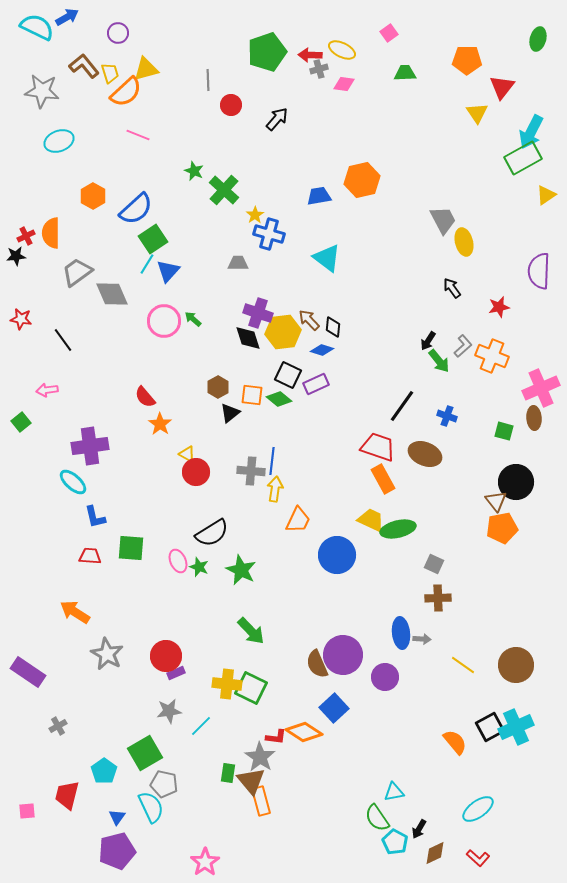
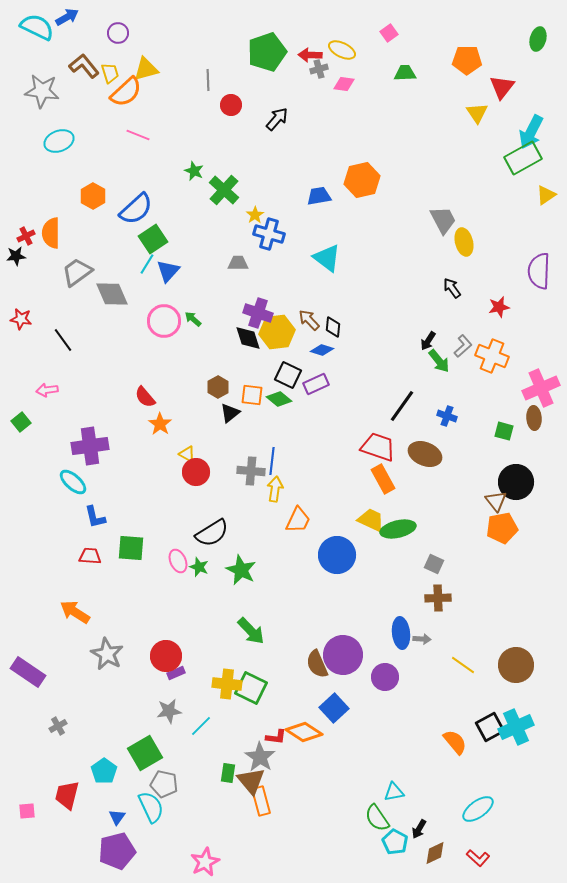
yellow hexagon at (283, 332): moved 6 px left
pink star at (205, 862): rotated 8 degrees clockwise
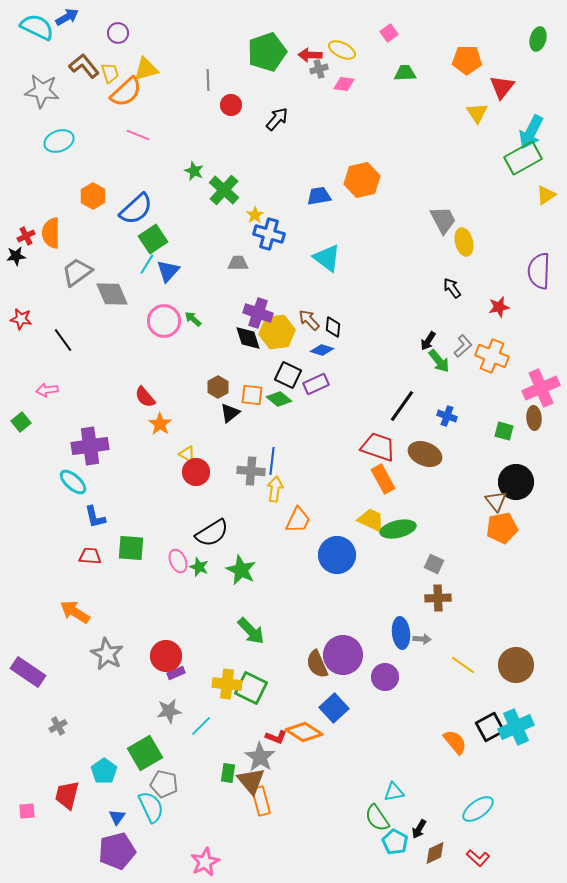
red L-shape at (276, 737): rotated 15 degrees clockwise
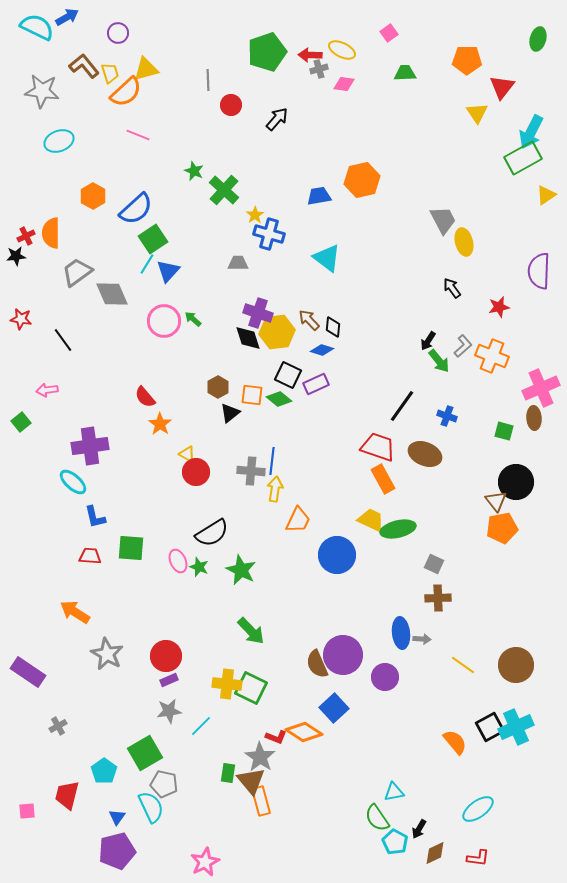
purple rectangle at (176, 673): moved 7 px left, 7 px down
red L-shape at (478, 858): rotated 35 degrees counterclockwise
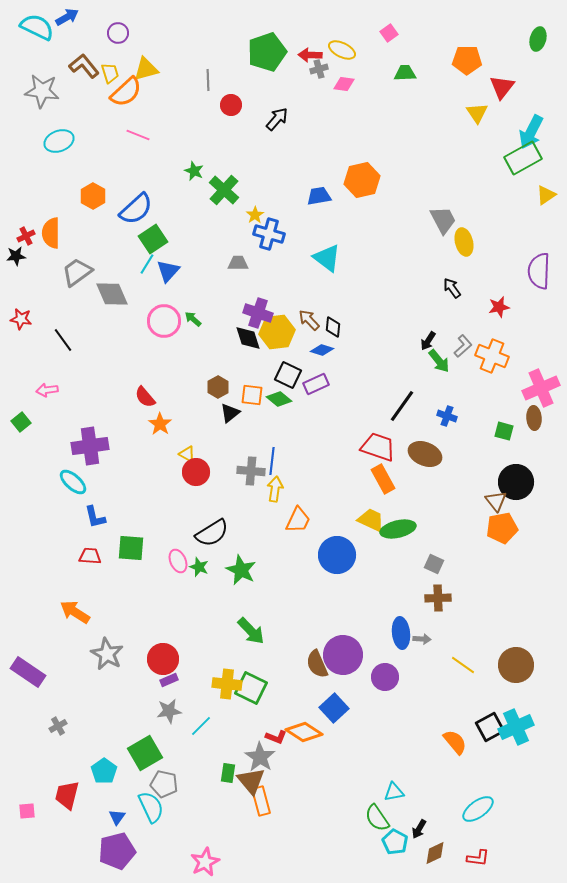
red circle at (166, 656): moved 3 px left, 3 px down
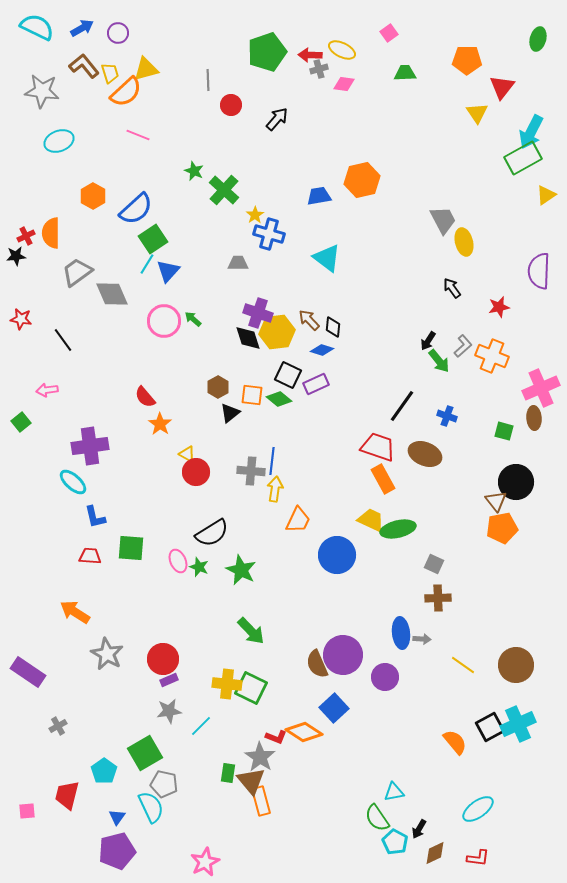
blue arrow at (67, 17): moved 15 px right, 11 px down
cyan cross at (516, 727): moved 2 px right, 3 px up
